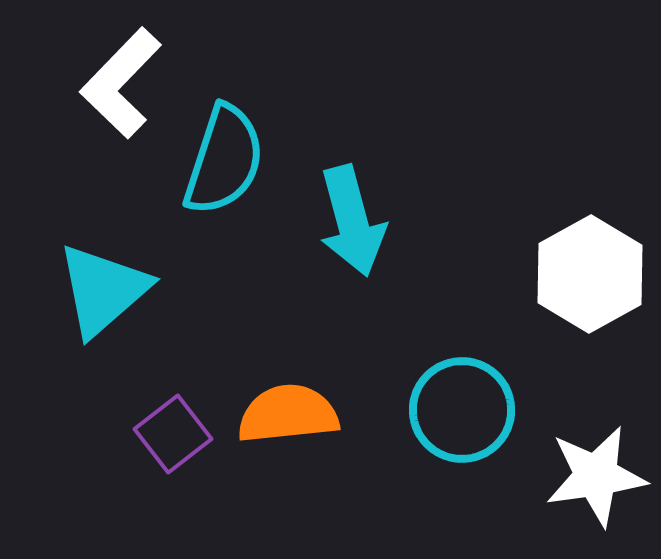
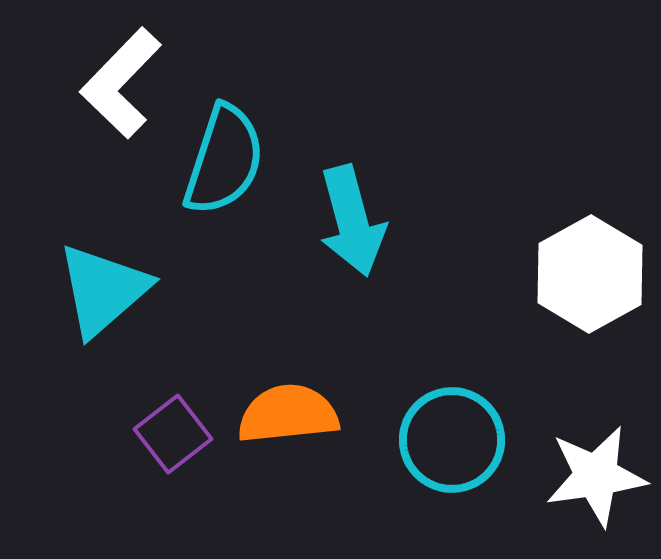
cyan circle: moved 10 px left, 30 px down
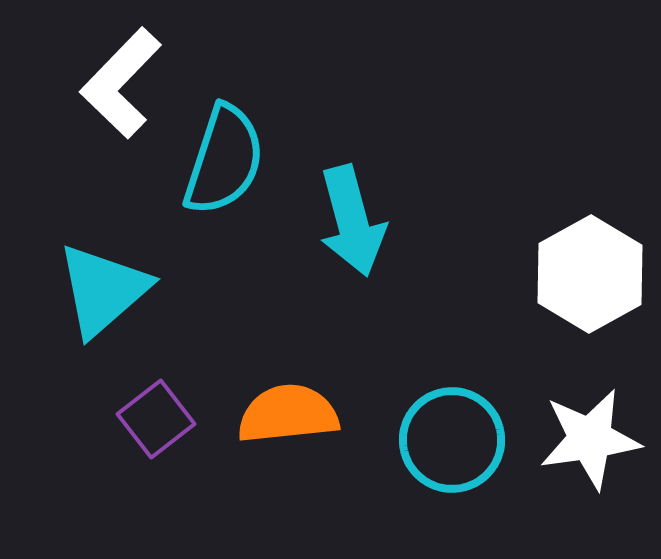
purple square: moved 17 px left, 15 px up
white star: moved 6 px left, 37 px up
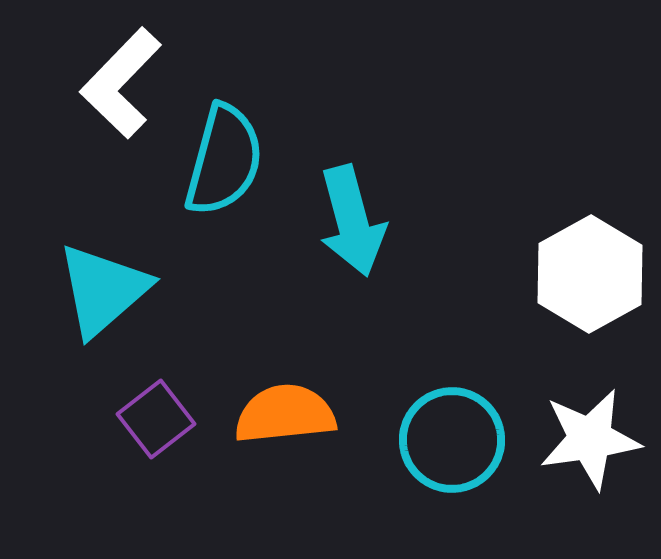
cyan semicircle: rotated 3 degrees counterclockwise
orange semicircle: moved 3 px left
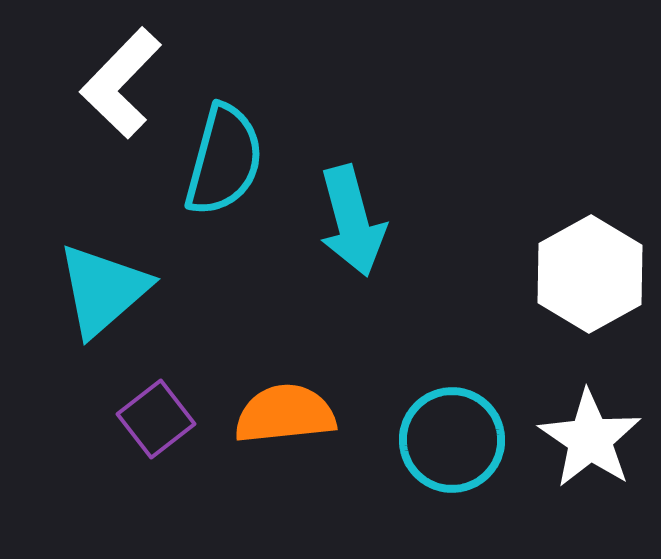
white star: rotated 30 degrees counterclockwise
